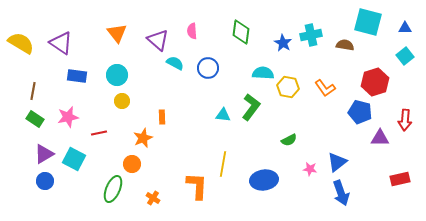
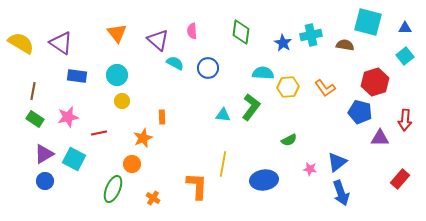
yellow hexagon at (288, 87): rotated 15 degrees counterclockwise
red rectangle at (400, 179): rotated 36 degrees counterclockwise
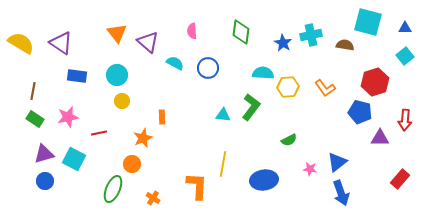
purple triangle at (158, 40): moved 10 px left, 2 px down
purple triangle at (44, 154): rotated 15 degrees clockwise
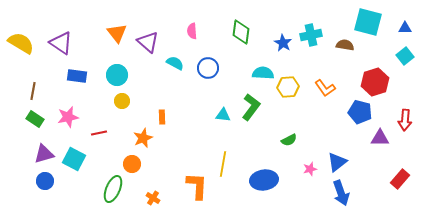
pink star at (310, 169): rotated 24 degrees counterclockwise
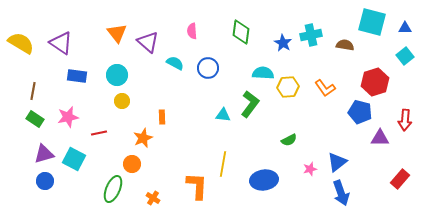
cyan square at (368, 22): moved 4 px right
green L-shape at (251, 107): moved 1 px left, 3 px up
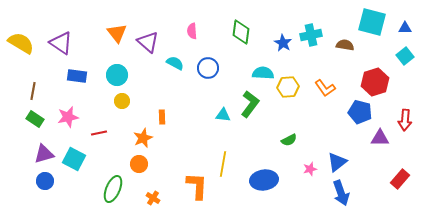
orange circle at (132, 164): moved 7 px right
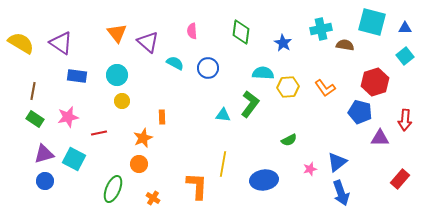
cyan cross at (311, 35): moved 10 px right, 6 px up
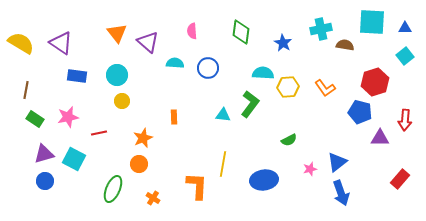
cyan square at (372, 22): rotated 12 degrees counterclockwise
cyan semicircle at (175, 63): rotated 24 degrees counterclockwise
brown line at (33, 91): moved 7 px left, 1 px up
orange rectangle at (162, 117): moved 12 px right
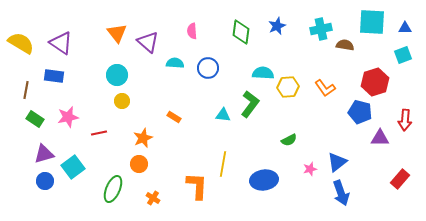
blue star at (283, 43): moved 6 px left, 17 px up; rotated 18 degrees clockwise
cyan square at (405, 56): moved 2 px left, 1 px up; rotated 18 degrees clockwise
blue rectangle at (77, 76): moved 23 px left
orange rectangle at (174, 117): rotated 56 degrees counterclockwise
cyan square at (74, 159): moved 1 px left, 8 px down; rotated 25 degrees clockwise
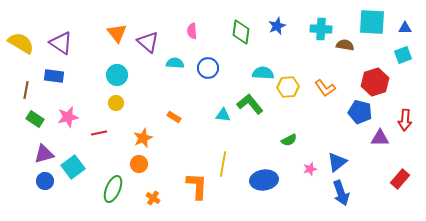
cyan cross at (321, 29): rotated 15 degrees clockwise
yellow circle at (122, 101): moved 6 px left, 2 px down
green L-shape at (250, 104): rotated 76 degrees counterclockwise
